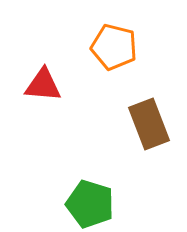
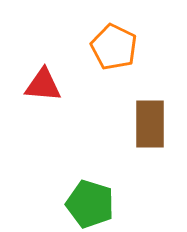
orange pentagon: rotated 12 degrees clockwise
brown rectangle: moved 1 px right; rotated 21 degrees clockwise
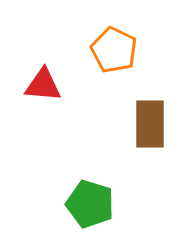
orange pentagon: moved 3 px down
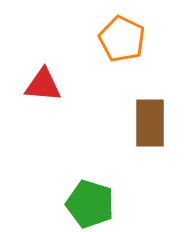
orange pentagon: moved 8 px right, 11 px up
brown rectangle: moved 1 px up
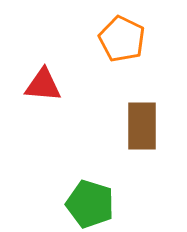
brown rectangle: moved 8 px left, 3 px down
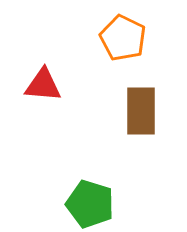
orange pentagon: moved 1 px right, 1 px up
brown rectangle: moved 1 px left, 15 px up
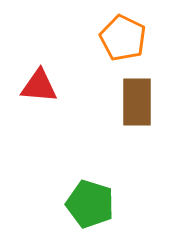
red triangle: moved 4 px left, 1 px down
brown rectangle: moved 4 px left, 9 px up
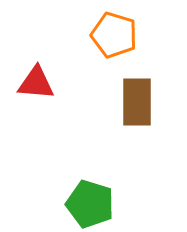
orange pentagon: moved 9 px left, 3 px up; rotated 9 degrees counterclockwise
red triangle: moved 3 px left, 3 px up
